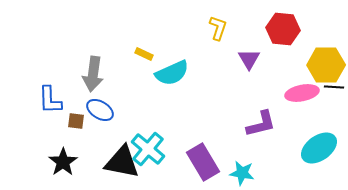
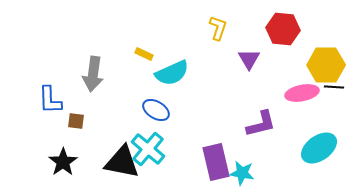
blue ellipse: moved 56 px right
purple rectangle: moved 13 px right; rotated 18 degrees clockwise
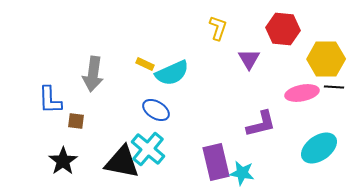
yellow rectangle: moved 1 px right, 10 px down
yellow hexagon: moved 6 px up
black star: moved 1 px up
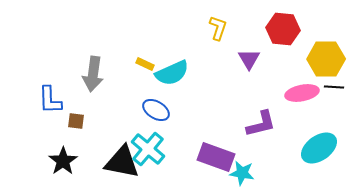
purple rectangle: moved 5 px up; rotated 57 degrees counterclockwise
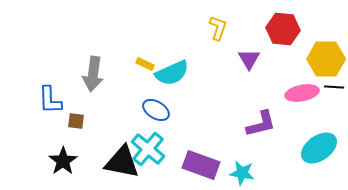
purple rectangle: moved 15 px left, 8 px down
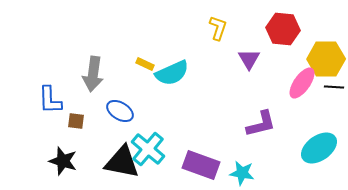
pink ellipse: moved 10 px up; rotated 44 degrees counterclockwise
blue ellipse: moved 36 px left, 1 px down
black star: rotated 20 degrees counterclockwise
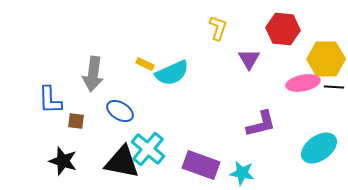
pink ellipse: moved 1 px right; rotated 44 degrees clockwise
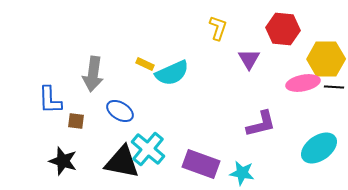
purple rectangle: moved 1 px up
